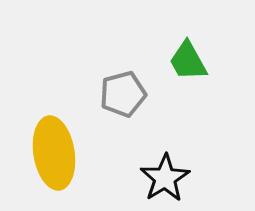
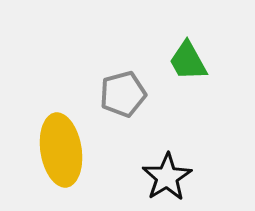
yellow ellipse: moved 7 px right, 3 px up
black star: moved 2 px right, 1 px up
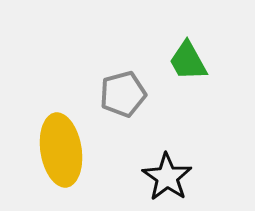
black star: rotated 6 degrees counterclockwise
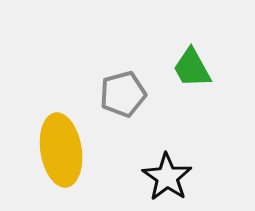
green trapezoid: moved 4 px right, 7 px down
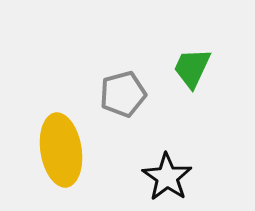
green trapezoid: rotated 54 degrees clockwise
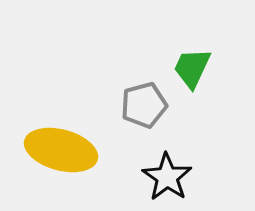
gray pentagon: moved 21 px right, 11 px down
yellow ellipse: rotated 66 degrees counterclockwise
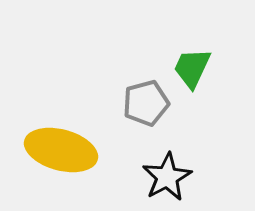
gray pentagon: moved 2 px right, 2 px up
black star: rotated 9 degrees clockwise
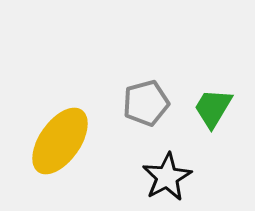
green trapezoid: moved 21 px right, 40 px down; rotated 6 degrees clockwise
yellow ellipse: moved 1 px left, 9 px up; rotated 70 degrees counterclockwise
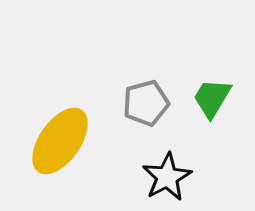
green trapezoid: moved 1 px left, 10 px up
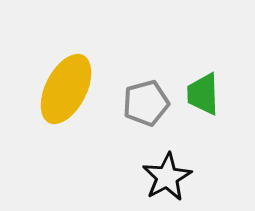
green trapezoid: moved 9 px left, 4 px up; rotated 33 degrees counterclockwise
yellow ellipse: moved 6 px right, 52 px up; rotated 8 degrees counterclockwise
